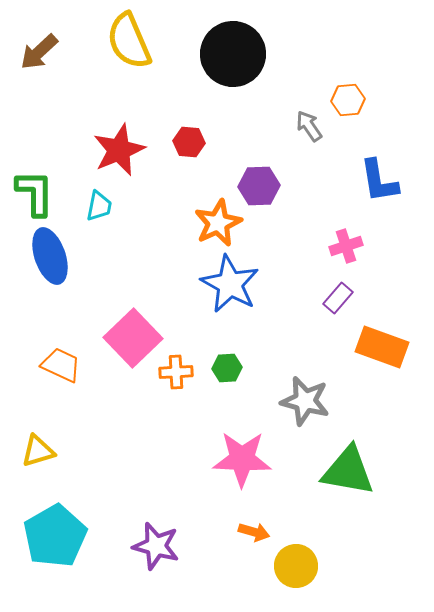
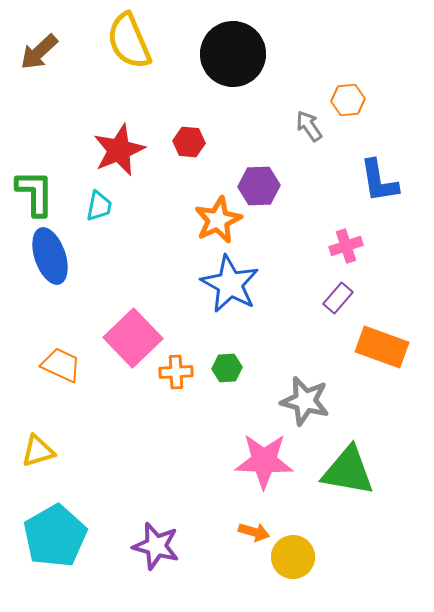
orange star: moved 3 px up
pink star: moved 22 px right, 2 px down
yellow circle: moved 3 px left, 9 px up
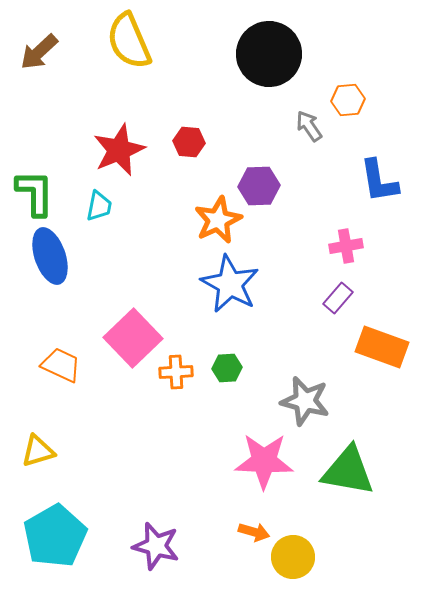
black circle: moved 36 px right
pink cross: rotated 8 degrees clockwise
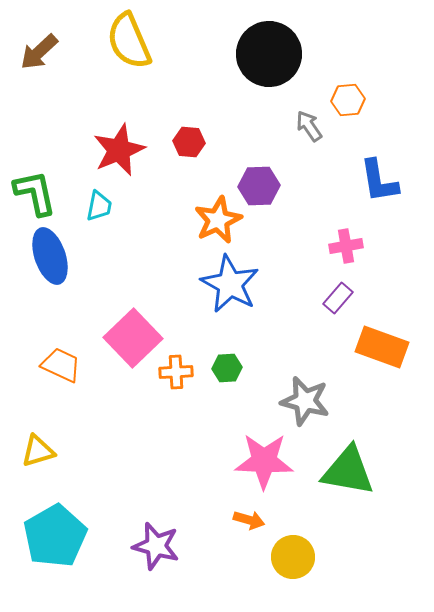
green L-shape: rotated 12 degrees counterclockwise
orange arrow: moved 5 px left, 12 px up
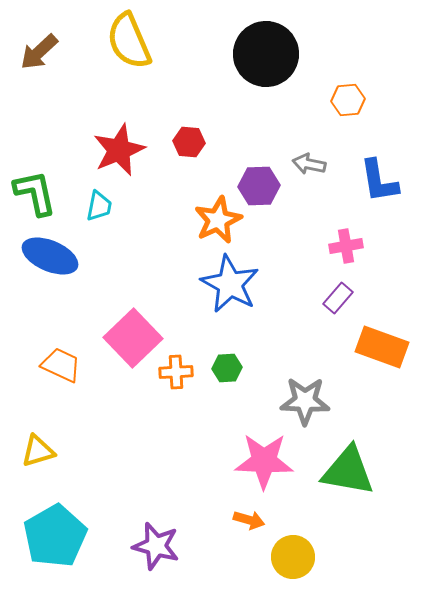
black circle: moved 3 px left
gray arrow: moved 38 px down; rotated 44 degrees counterclockwise
blue ellipse: rotated 48 degrees counterclockwise
gray star: rotated 12 degrees counterclockwise
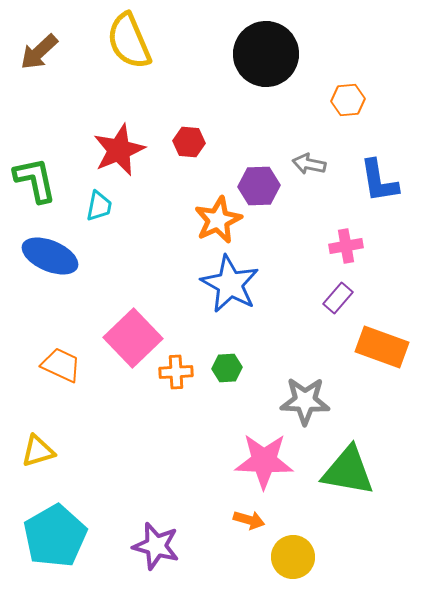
green L-shape: moved 13 px up
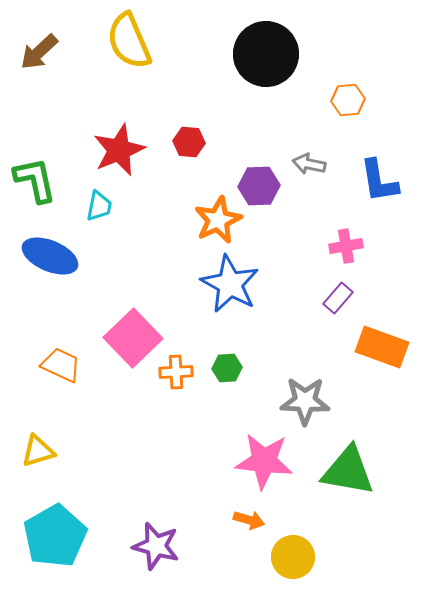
pink star: rotated 4 degrees clockwise
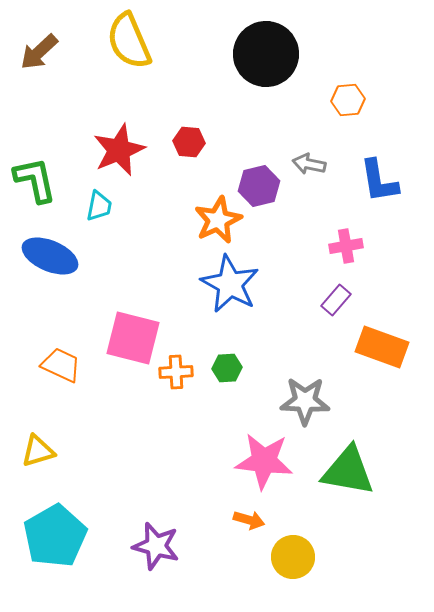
purple hexagon: rotated 12 degrees counterclockwise
purple rectangle: moved 2 px left, 2 px down
pink square: rotated 32 degrees counterclockwise
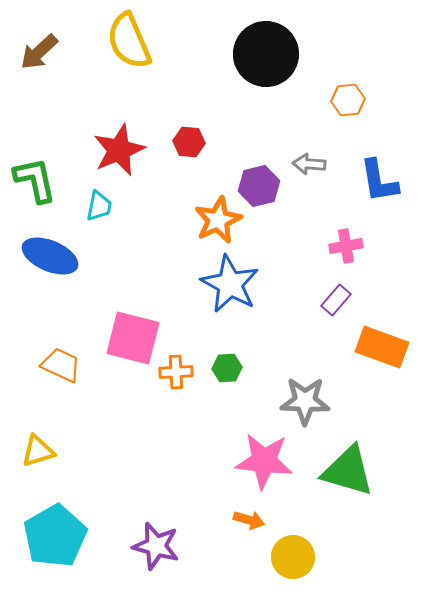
gray arrow: rotated 8 degrees counterclockwise
green triangle: rotated 6 degrees clockwise
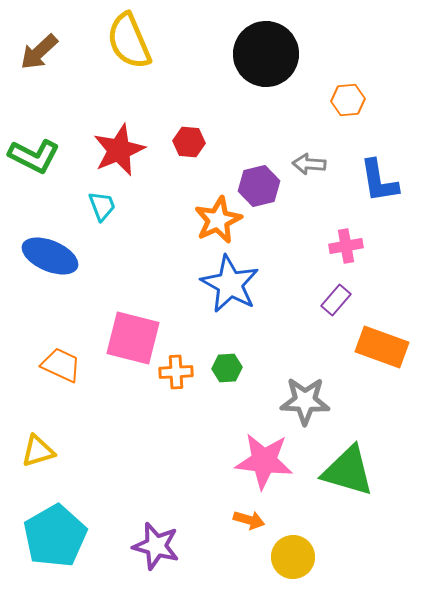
green L-shape: moved 1 px left, 24 px up; rotated 129 degrees clockwise
cyan trapezoid: moved 3 px right; rotated 32 degrees counterclockwise
